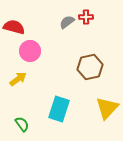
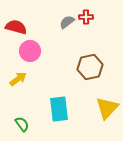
red semicircle: moved 2 px right
cyan rectangle: rotated 25 degrees counterclockwise
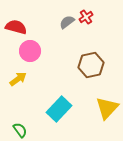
red cross: rotated 32 degrees counterclockwise
brown hexagon: moved 1 px right, 2 px up
cyan rectangle: rotated 50 degrees clockwise
green semicircle: moved 2 px left, 6 px down
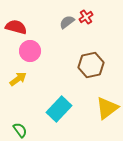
yellow triangle: rotated 10 degrees clockwise
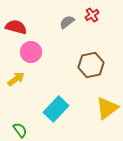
red cross: moved 6 px right, 2 px up
pink circle: moved 1 px right, 1 px down
yellow arrow: moved 2 px left
cyan rectangle: moved 3 px left
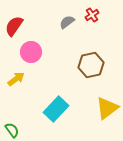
red semicircle: moved 2 px left, 1 px up; rotated 70 degrees counterclockwise
green semicircle: moved 8 px left
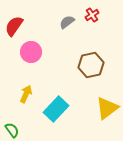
yellow arrow: moved 10 px right, 15 px down; rotated 30 degrees counterclockwise
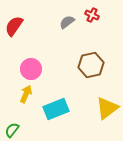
red cross: rotated 32 degrees counterclockwise
pink circle: moved 17 px down
cyan rectangle: rotated 25 degrees clockwise
green semicircle: rotated 105 degrees counterclockwise
